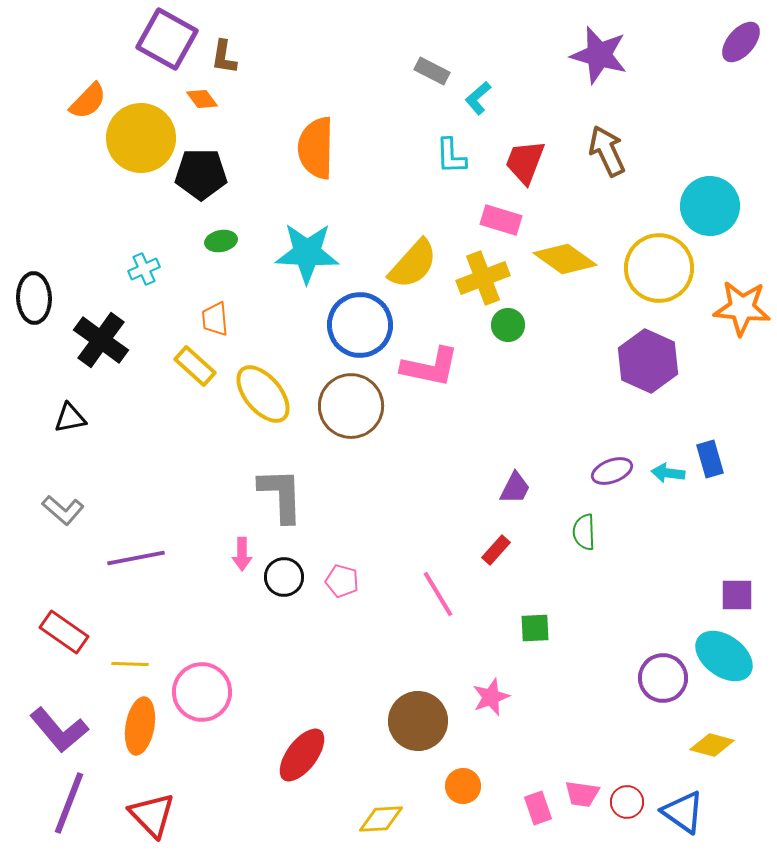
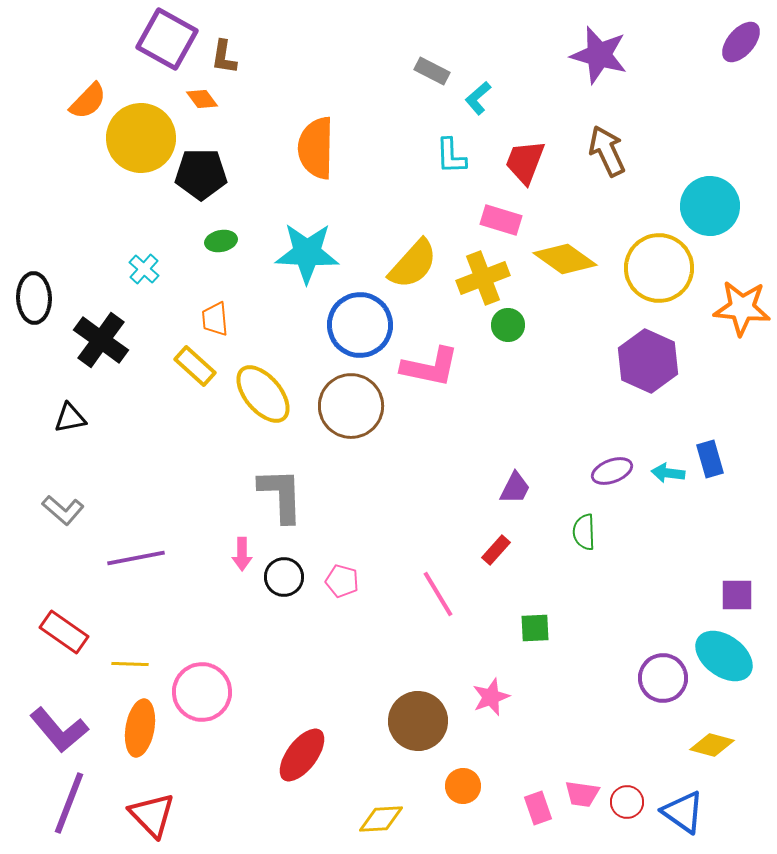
cyan cross at (144, 269): rotated 24 degrees counterclockwise
orange ellipse at (140, 726): moved 2 px down
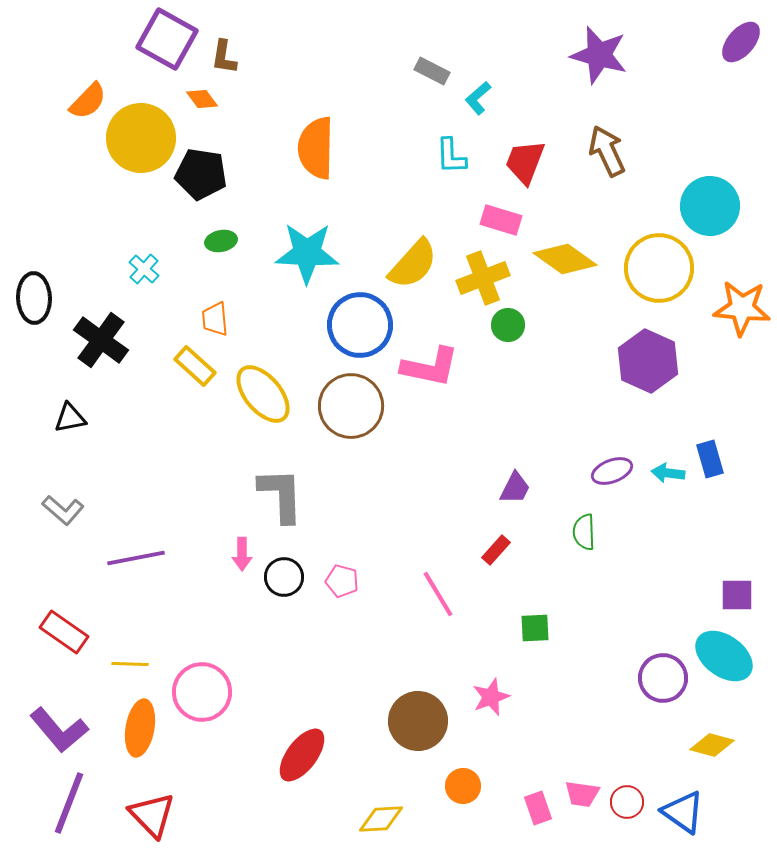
black pentagon at (201, 174): rotated 9 degrees clockwise
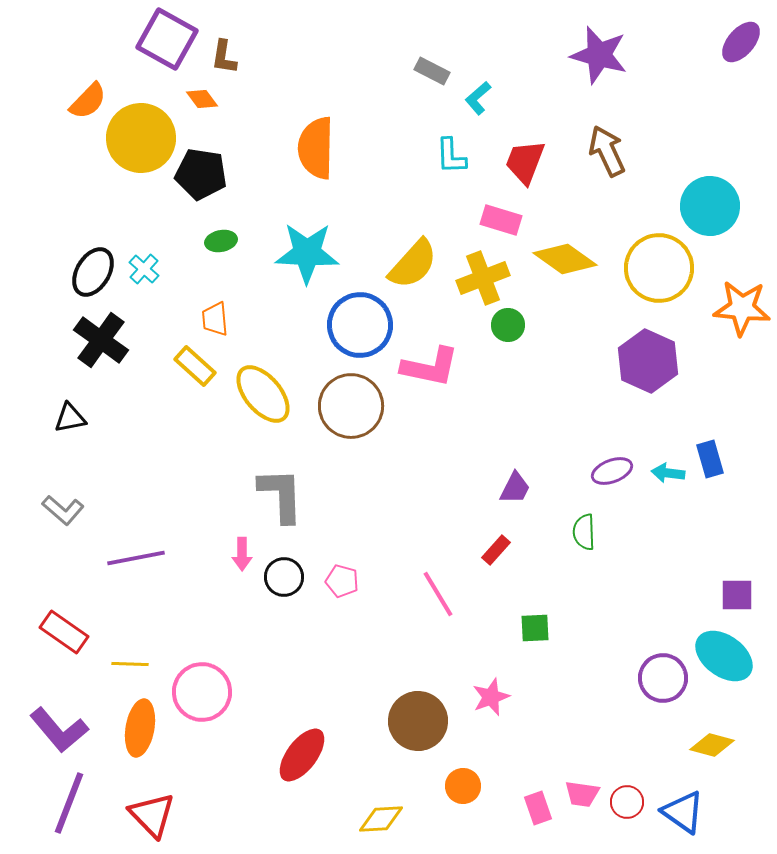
black ellipse at (34, 298): moved 59 px right, 26 px up; rotated 33 degrees clockwise
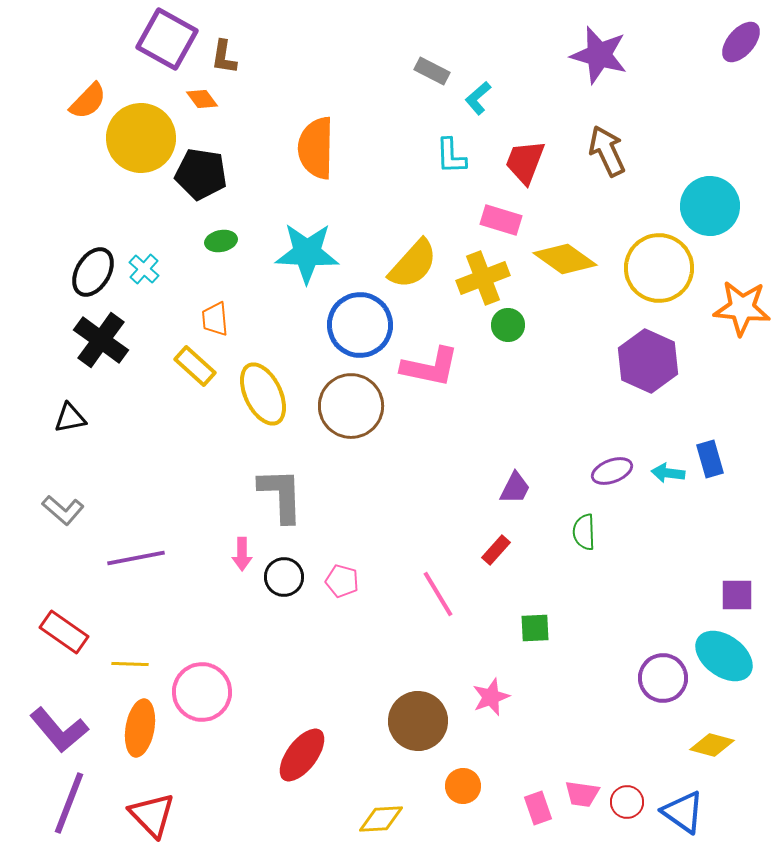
yellow ellipse at (263, 394): rotated 14 degrees clockwise
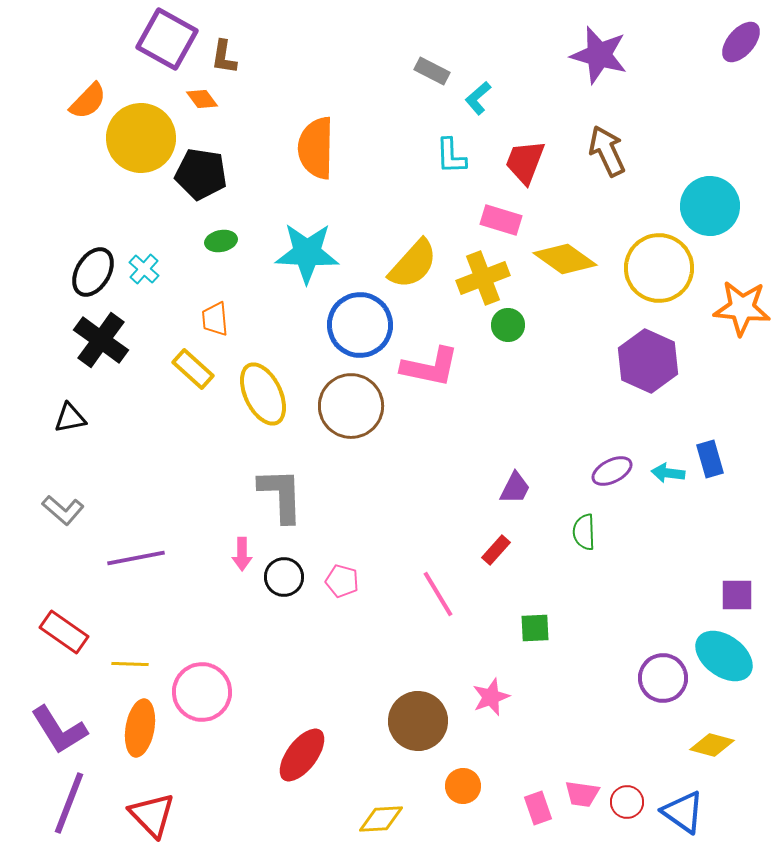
yellow rectangle at (195, 366): moved 2 px left, 3 px down
purple ellipse at (612, 471): rotated 6 degrees counterclockwise
purple L-shape at (59, 730): rotated 8 degrees clockwise
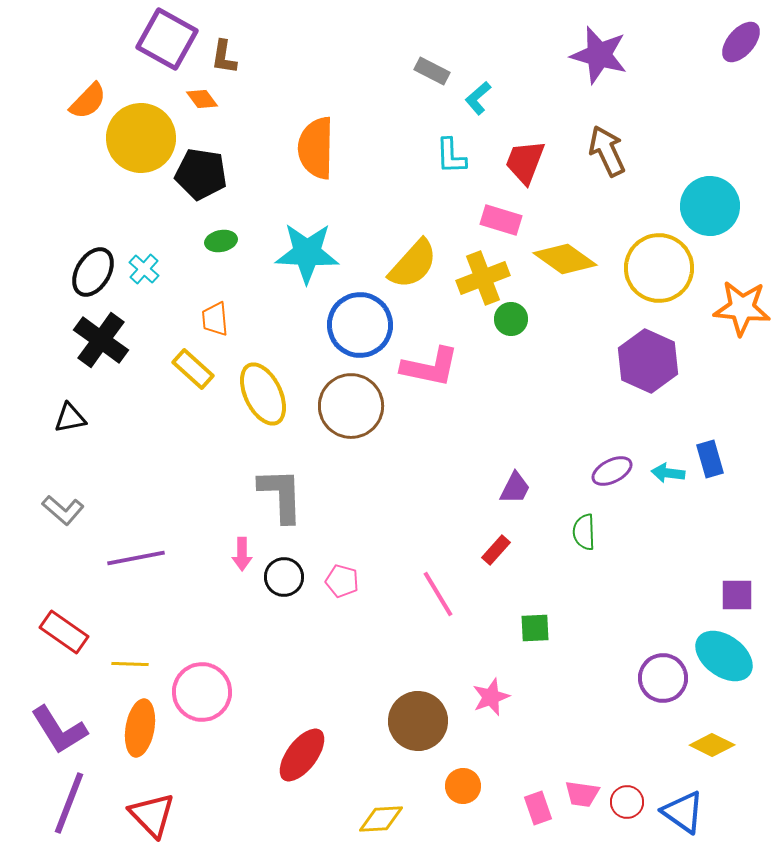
green circle at (508, 325): moved 3 px right, 6 px up
yellow diamond at (712, 745): rotated 12 degrees clockwise
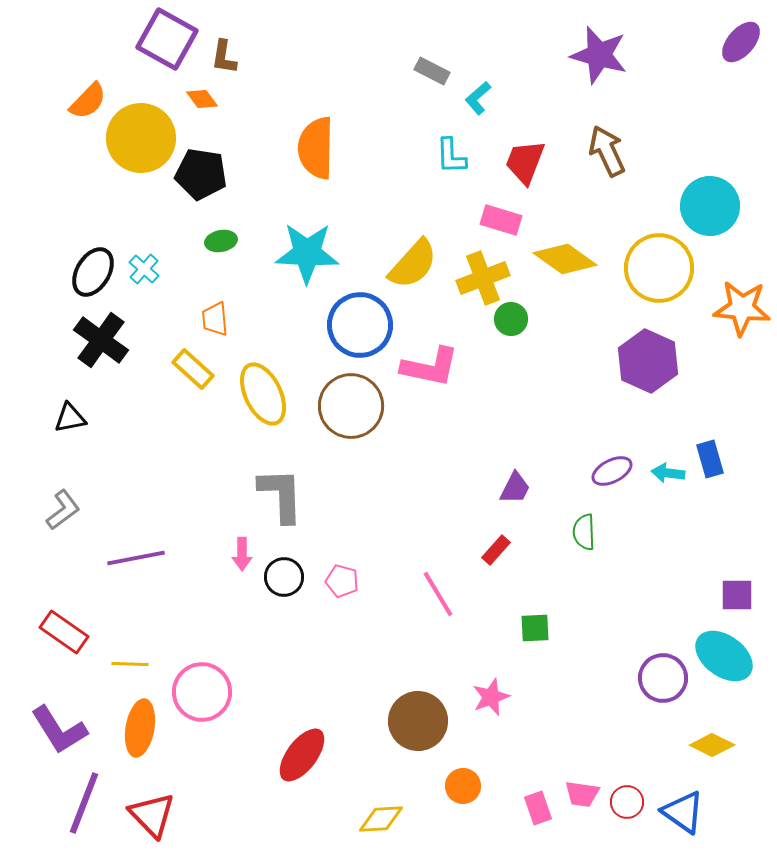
gray L-shape at (63, 510): rotated 78 degrees counterclockwise
purple line at (69, 803): moved 15 px right
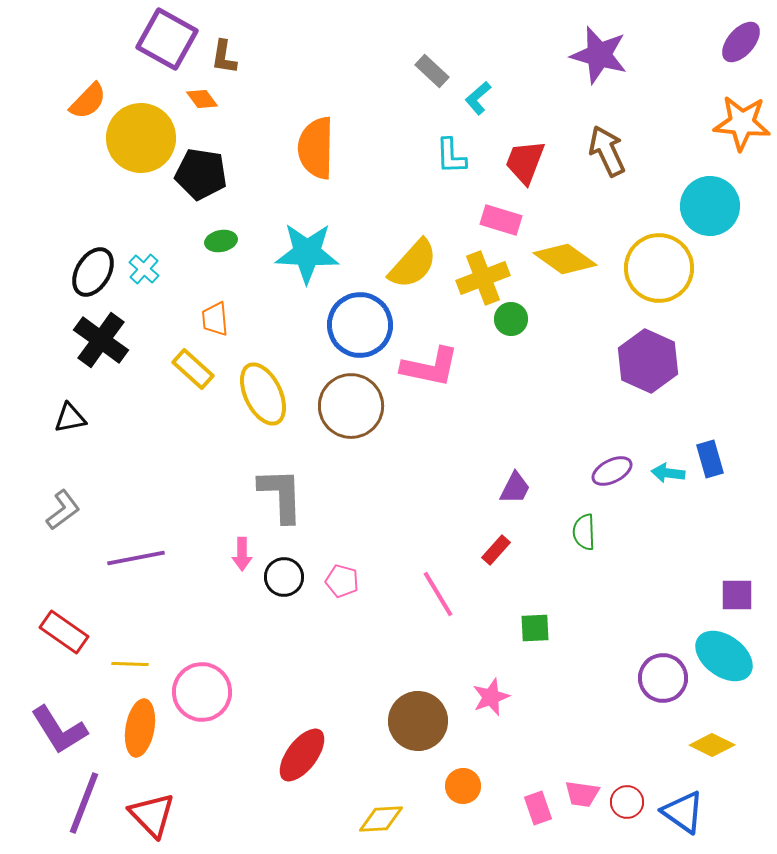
gray rectangle at (432, 71): rotated 16 degrees clockwise
orange star at (742, 308): moved 185 px up
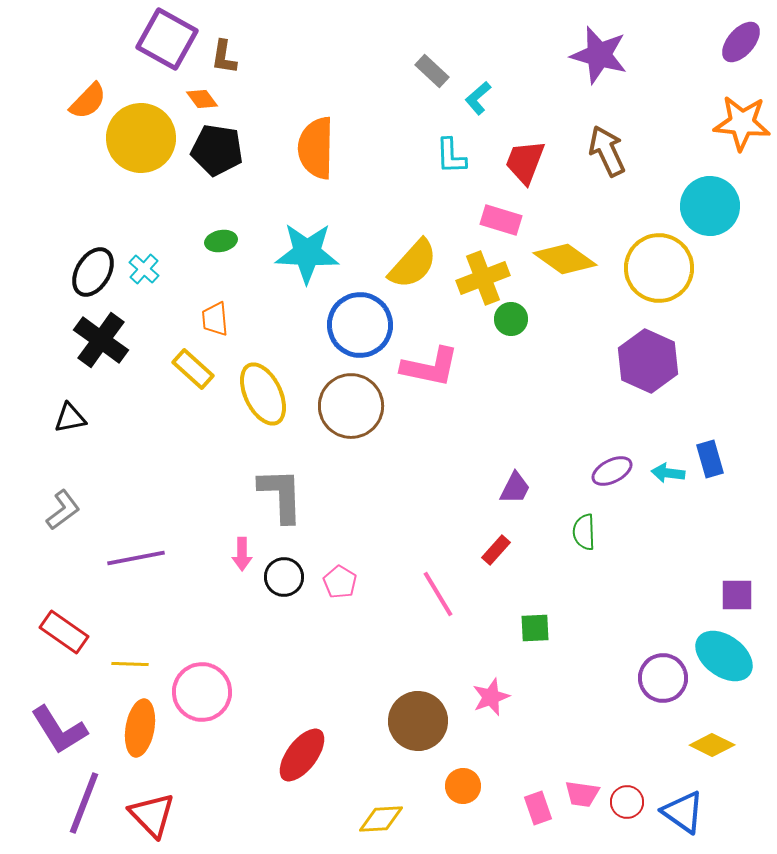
black pentagon at (201, 174): moved 16 px right, 24 px up
pink pentagon at (342, 581): moved 2 px left, 1 px down; rotated 16 degrees clockwise
